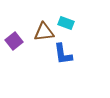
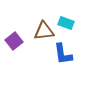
brown triangle: moved 1 px up
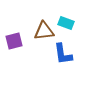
purple square: rotated 24 degrees clockwise
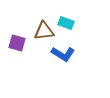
purple square: moved 3 px right, 2 px down; rotated 30 degrees clockwise
blue L-shape: rotated 50 degrees counterclockwise
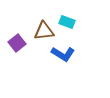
cyan rectangle: moved 1 px right, 1 px up
purple square: rotated 36 degrees clockwise
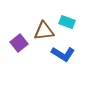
purple square: moved 2 px right
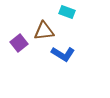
cyan rectangle: moved 10 px up
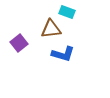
brown triangle: moved 7 px right, 2 px up
blue L-shape: rotated 15 degrees counterclockwise
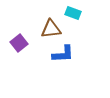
cyan rectangle: moved 6 px right, 1 px down
blue L-shape: rotated 20 degrees counterclockwise
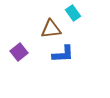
cyan rectangle: rotated 35 degrees clockwise
purple square: moved 9 px down
